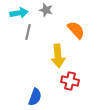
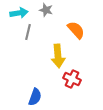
red cross: moved 2 px right, 2 px up; rotated 12 degrees clockwise
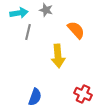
red cross: moved 11 px right, 15 px down
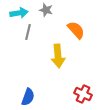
blue semicircle: moved 7 px left
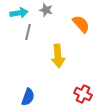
orange semicircle: moved 5 px right, 6 px up
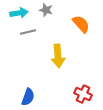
gray line: rotated 63 degrees clockwise
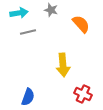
gray star: moved 5 px right
yellow arrow: moved 5 px right, 9 px down
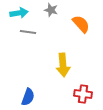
gray line: rotated 21 degrees clockwise
red cross: rotated 18 degrees counterclockwise
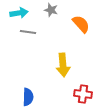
blue semicircle: rotated 18 degrees counterclockwise
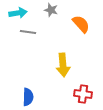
cyan arrow: moved 1 px left
